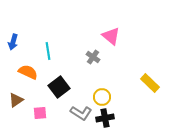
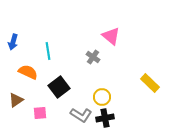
gray L-shape: moved 2 px down
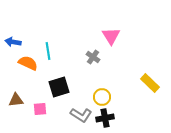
pink triangle: rotated 18 degrees clockwise
blue arrow: rotated 84 degrees clockwise
orange semicircle: moved 9 px up
black square: rotated 20 degrees clockwise
brown triangle: rotated 28 degrees clockwise
pink square: moved 4 px up
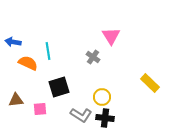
black cross: rotated 18 degrees clockwise
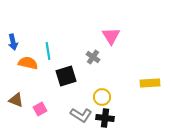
blue arrow: rotated 112 degrees counterclockwise
orange semicircle: rotated 12 degrees counterclockwise
yellow rectangle: rotated 48 degrees counterclockwise
black square: moved 7 px right, 11 px up
brown triangle: rotated 28 degrees clockwise
pink square: rotated 24 degrees counterclockwise
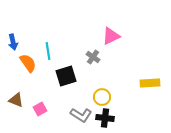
pink triangle: rotated 36 degrees clockwise
orange semicircle: rotated 42 degrees clockwise
